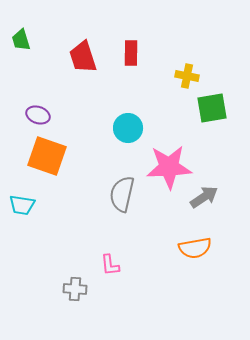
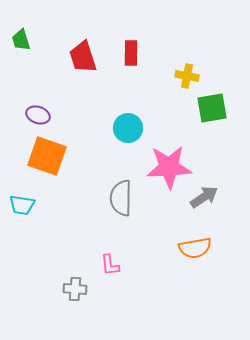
gray semicircle: moved 1 px left, 4 px down; rotated 12 degrees counterclockwise
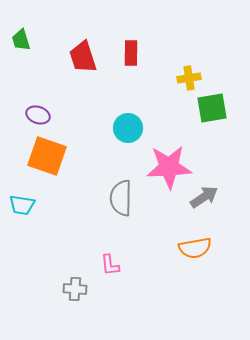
yellow cross: moved 2 px right, 2 px down; rotated 20 degrees counterclockwise
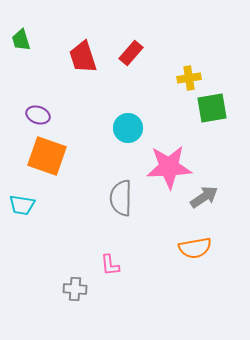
red rectangle: rotated 40 degrees clockwise
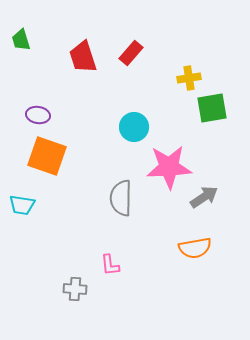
purple ellipse: rotated 10 degrees counterclockwise
cyan circle: moved 6 px right, 1 px up
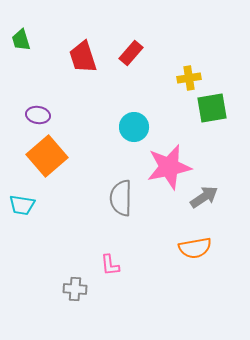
orange square: rotated 30 degrees clockwise
pink star: rotated 9 degrees counterclockwise
